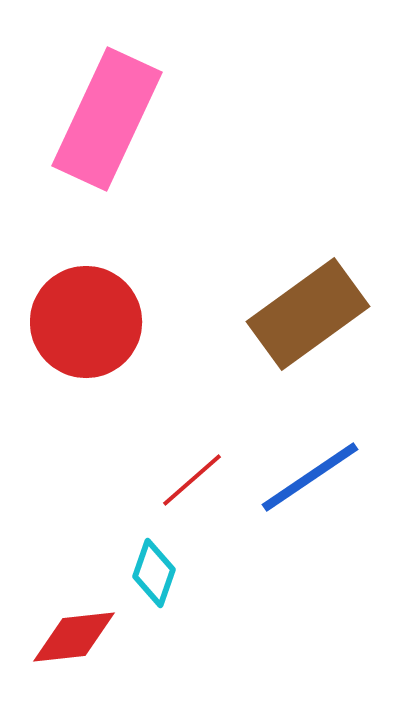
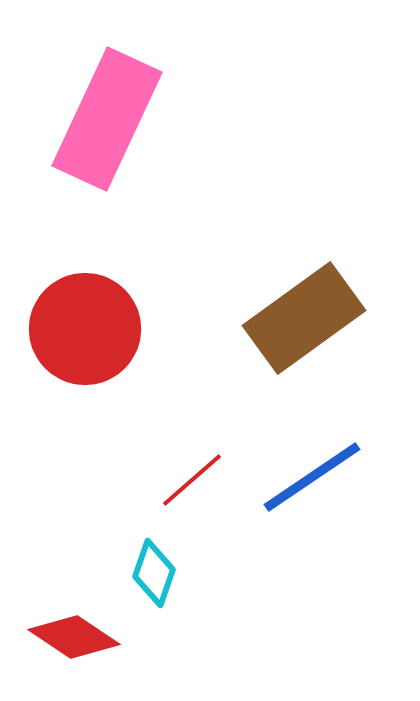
brown rectangle: moved 4 px left, 4 px down
red circle: moved 1 px left, 7 px down
blue line: moved 2 px right
red diamond: rotated 40 degrees clockwise
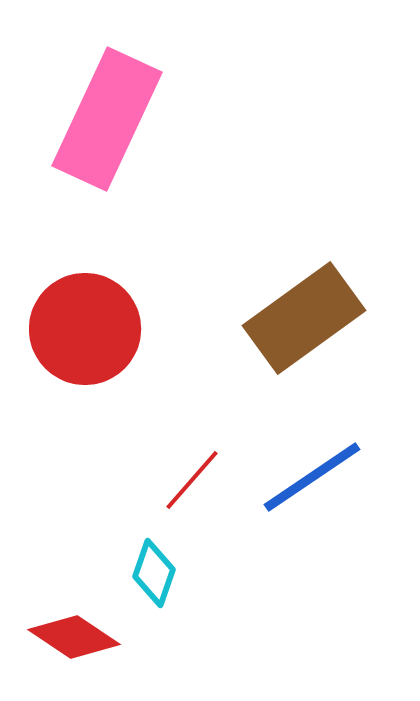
red line: rotated 8 degrees counterclockwise
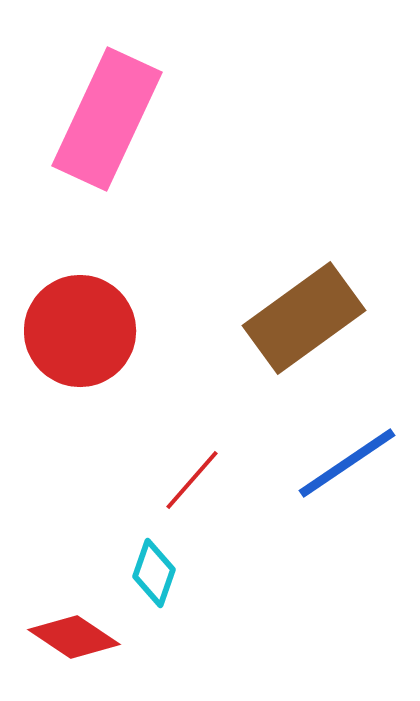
red circle: moved 5 px left, 2 px down
blue line: moved 35 px right, 14 px up
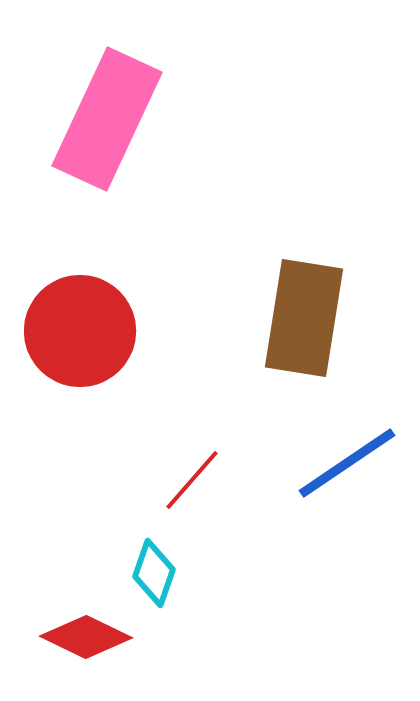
brown rectangle: rotated 45 degrees counterclockwise
red diamond: moved 12 px right; rotated 8 degrees counterclockwise
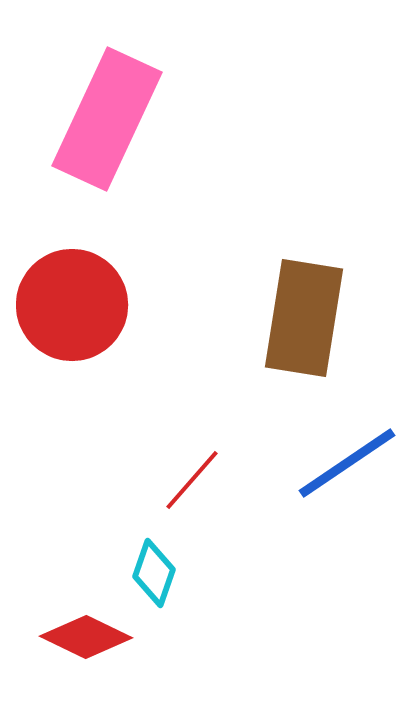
red circle: moved 8 px left, 26 px up
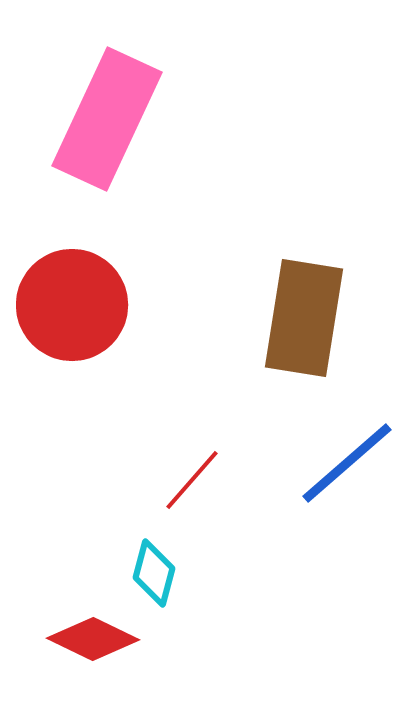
blue line: rotated 7 degrees counterclockwise
cyan diamond: rotated 4 degrees counterclockwise
red diamond: moved 7 px right, 2 px down
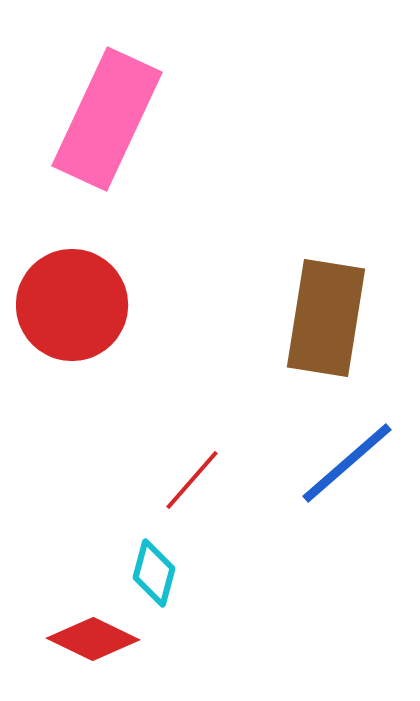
brown rectangle: moved 22 px right
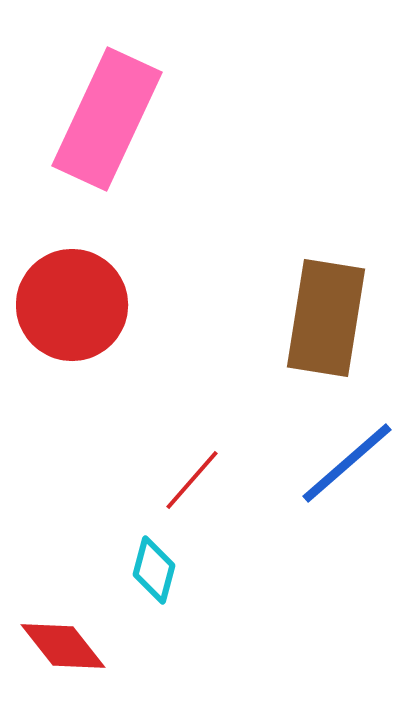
cyan diamond: moved 3 px up
red diamond: moved 30 px left, 7 px down; rotated 26 degrees clockwise
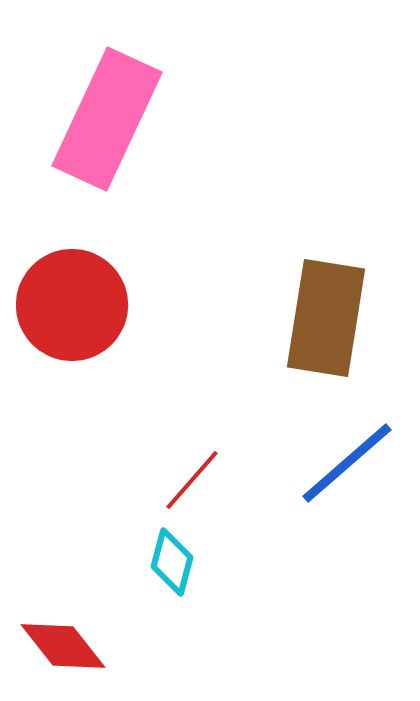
cyan diamond: moved 18 px right, 8 px up
